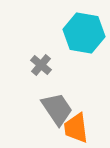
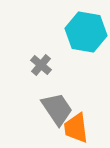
cyan hexagon: moved 2 px right, 1 px up
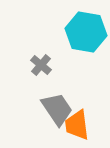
orange trapezoid: moved 1 px right, 3 px up
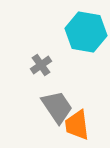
gray cross: rotated 15 degrees clockwise
gray trapezoid: moved 2 px up
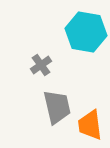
gray trapezoid: rotated 21 degrees clockwise
orange trapezoid: moved 13 px right
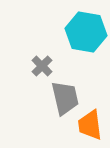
gray cross: moved 1 px right, 1 px down; rotated 10 degrees counterclockwise
gray trapezoid: moved 8 px right, 9 px up
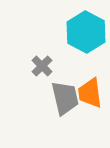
cyan hexagon: rotated 18 degrees clockwise
orange trapezoid: moved 32 px up
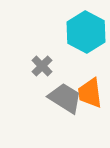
gray trapezoid: rotated 45 degrees counterclockwise
